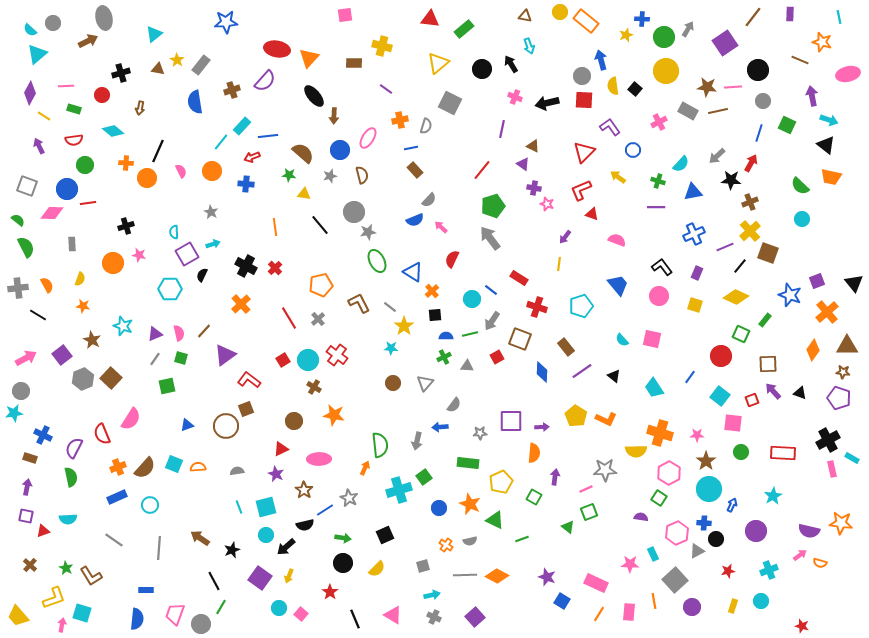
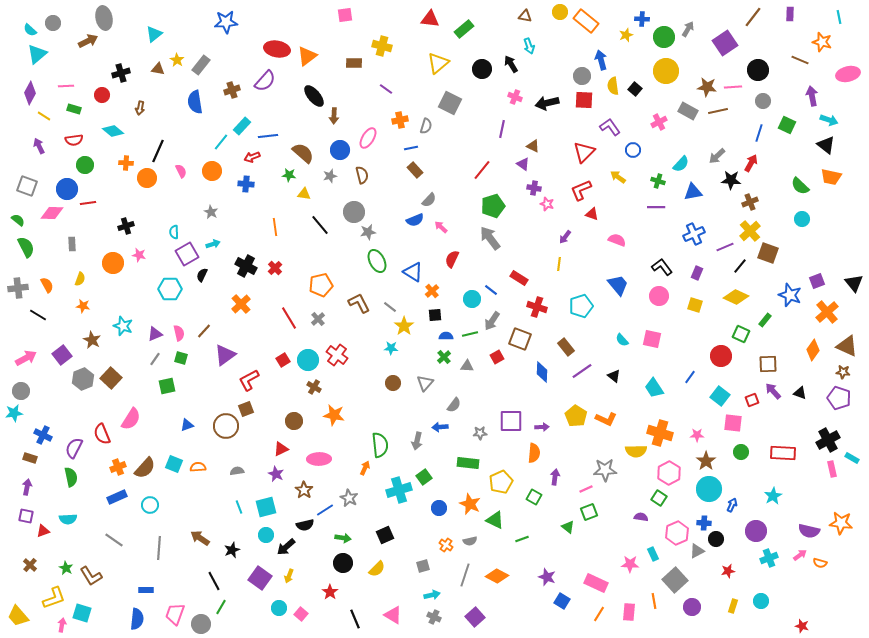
orange triangle at (309, 58): moved 2 px left, 2 px up; rotated 10 degrees clockwise
brown triangle at (847, 346): rotated 25 degrees clockwise
green cross at (444, 357): rotated 16 degrees counterclockwise
red L-shape at (249, 380): rotated 65 degrees counterclockwise
cyan cross at (769, 570): moved 12 px up
gray line at (465, 575): rotated 70 degrees counterclockwise
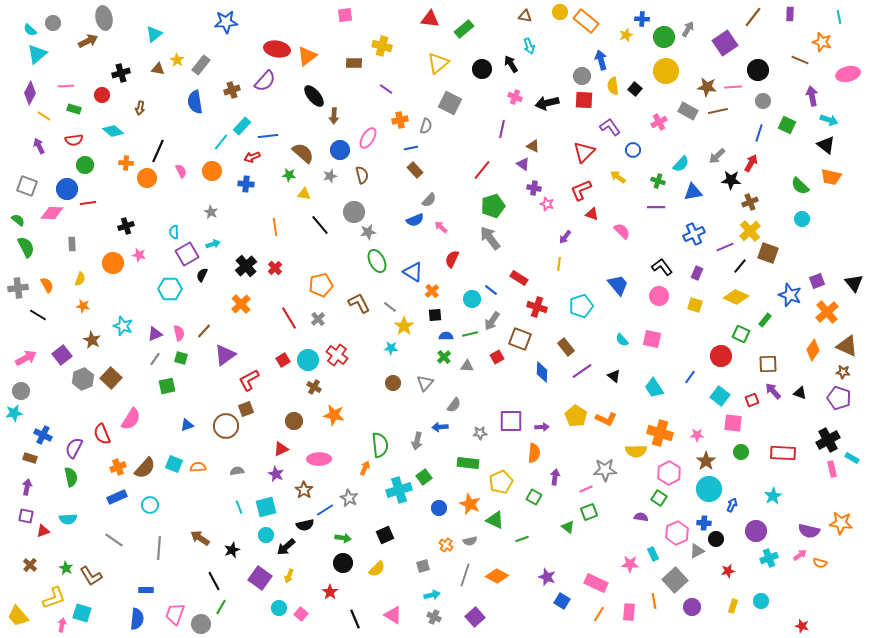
pink semicircle at (617, 240): moved 5 px right, 9 px up; rotated 24 degrees clockwise
black cross at (246, 266): rotated 20 degrees clockwise
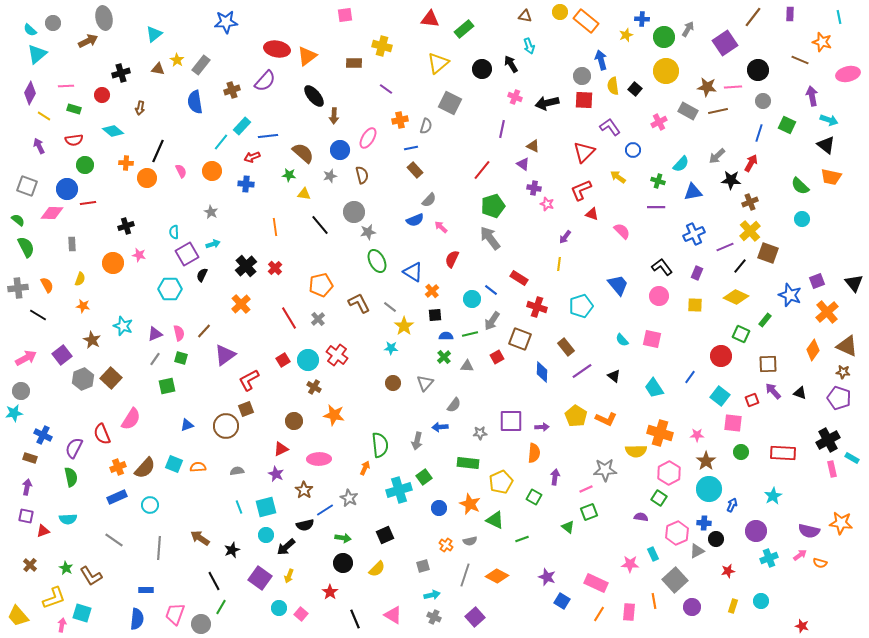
yellow square at (695, 305): rotated 14 degrees counterclockwise
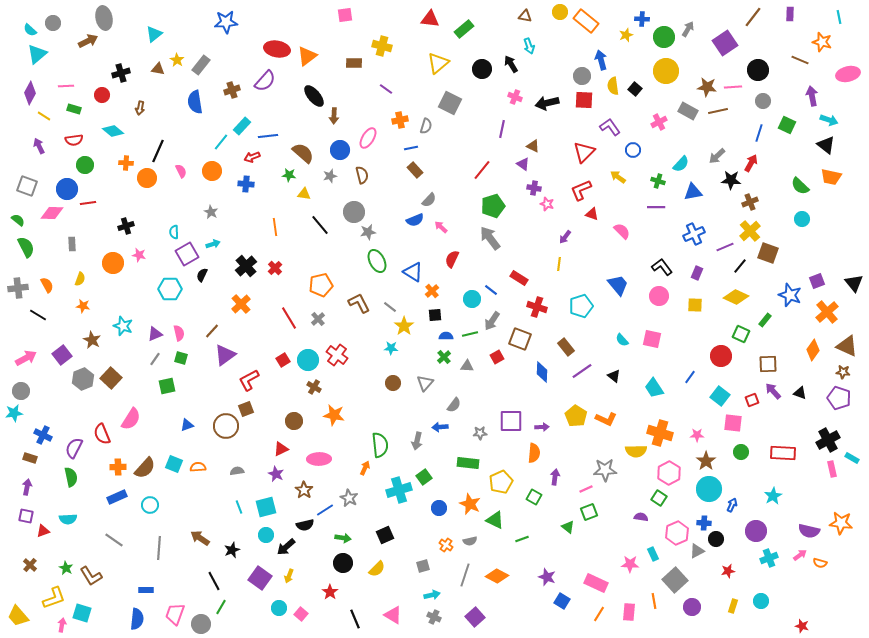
brown line at (204, 331): moved 8 px right
orange cross at (118, 467): rotated 21 degrees clockwise
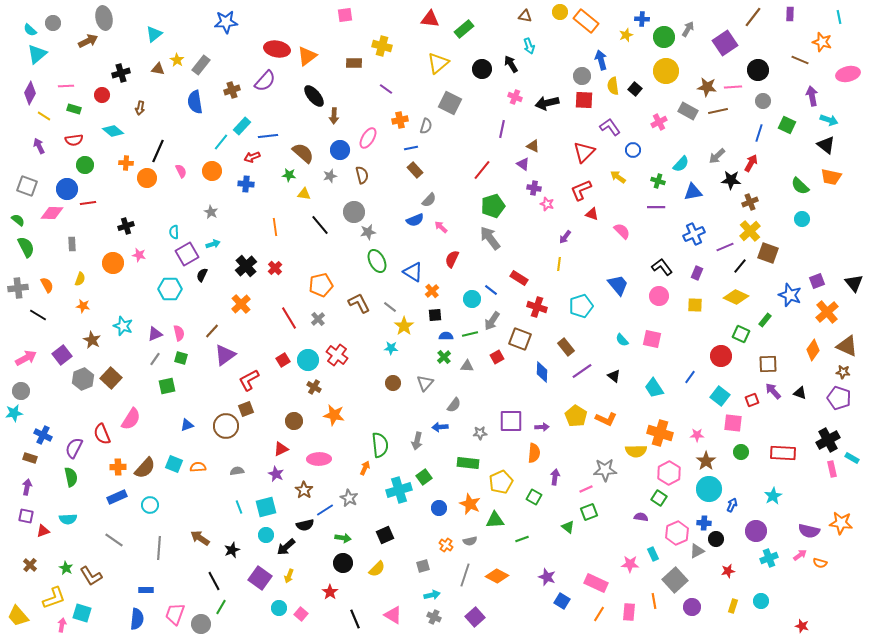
green triangle at (495, 520): rotated 30 degrees counterclockwise
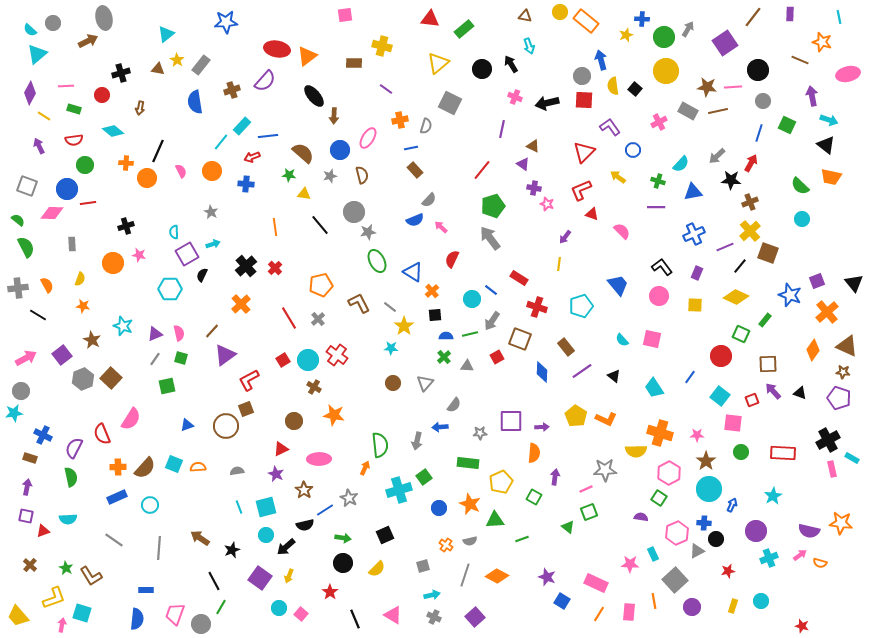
cyan triangle at (154, 34): moved 12 px right
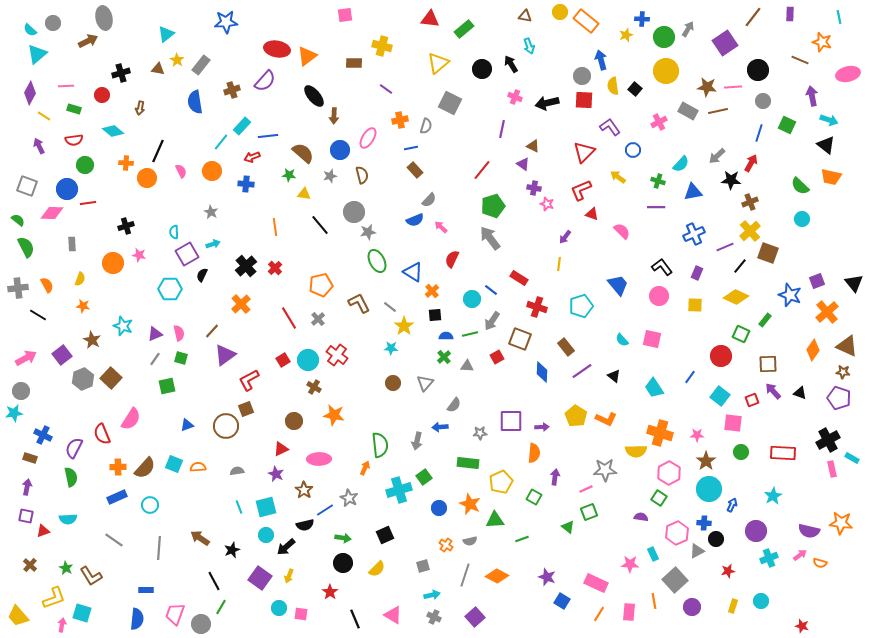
pink square at (301, 614): rotated 32 degrees counterclockwise
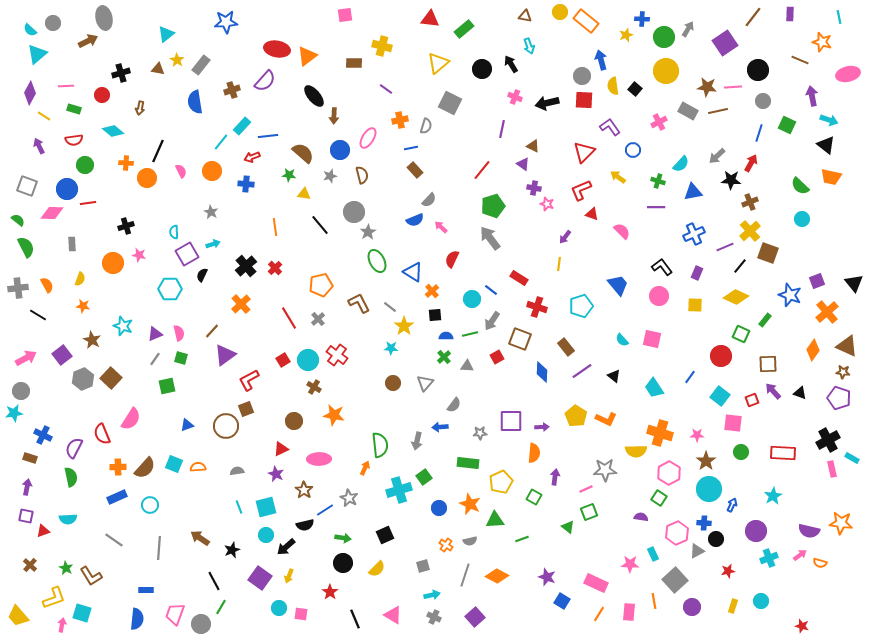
gray star at (368, 232): rotated 21 degrees counterclockwise
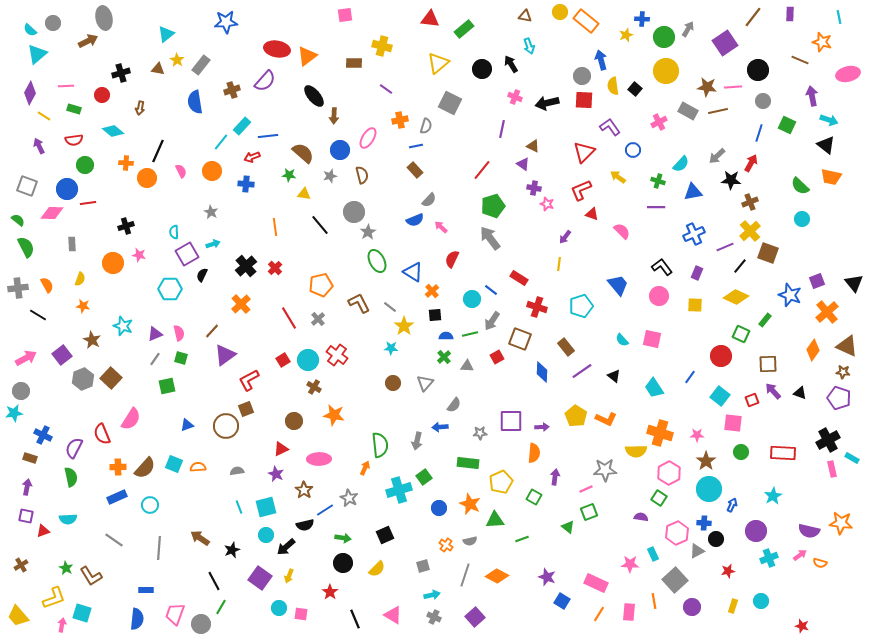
blue line at (411, 148): moved 5 px right, 2 px up
brown cross at (30, 565): moved 9 px left; rotated 16 degrees clockwise
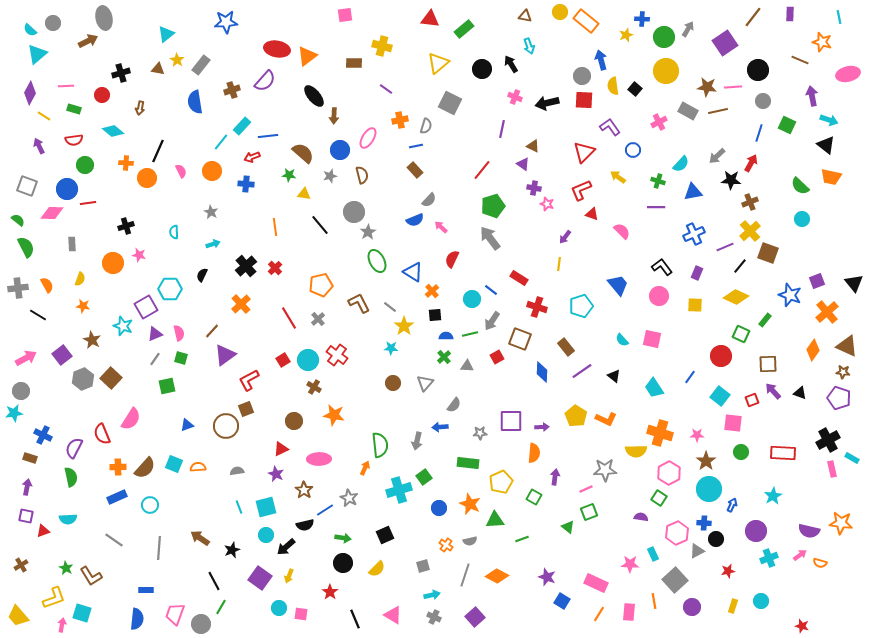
purple square at (187, 254): moved 41 px left, 53 px down
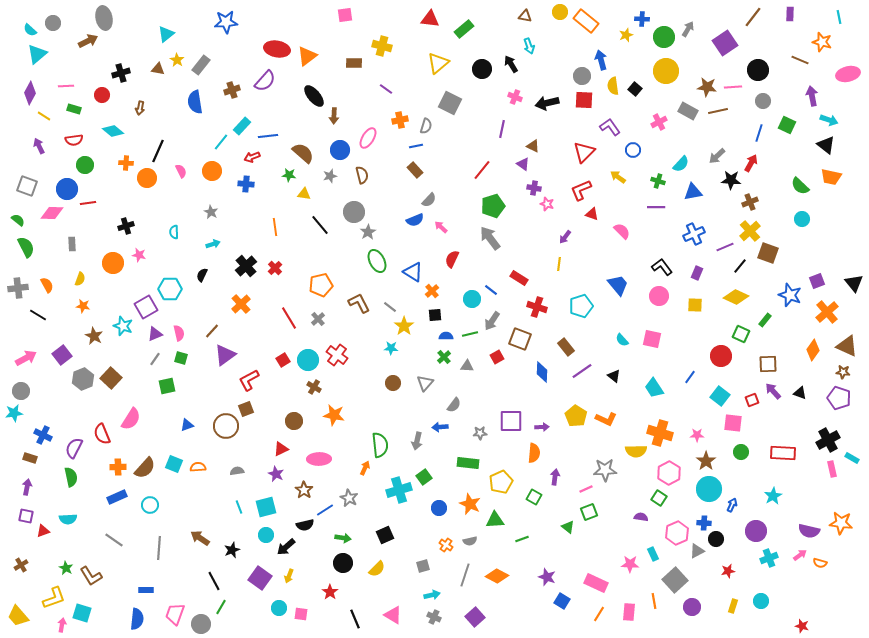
brown star at (92, 340): moved 2 px right, 4 px up
